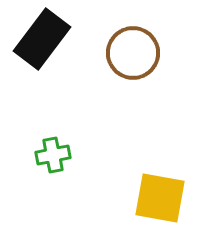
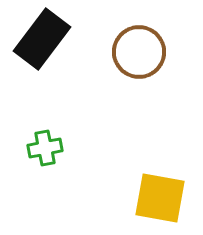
brown circle: moved 6 px right, 1 px up
green cross: moved 8 px left, 7 px up
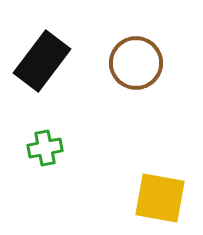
black rectangle: moved 22 px down
brown circle: moved 3 px left, 11 px down
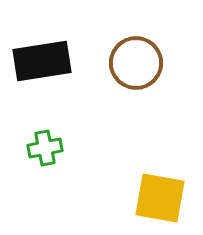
black rectangle: rotated 44 degrees clockwise
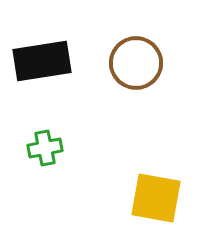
yellow square: moved 4 px left
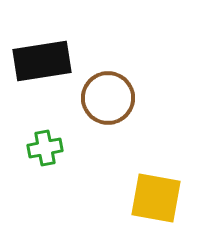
brown circle: moved 28 px left, 35 px down
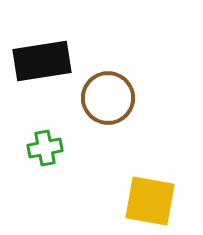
yellow square: moved 6 px left, 3 px down
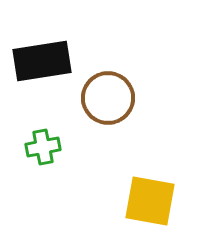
green cross: moved 2 px left, 1 px up
